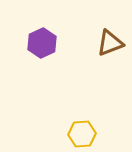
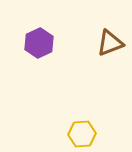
purple hexagon: moved 3 px left
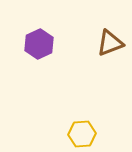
purple hexagon: moved 1 px down
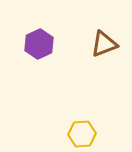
brown triangle: moved 6 px left, 1 px down
